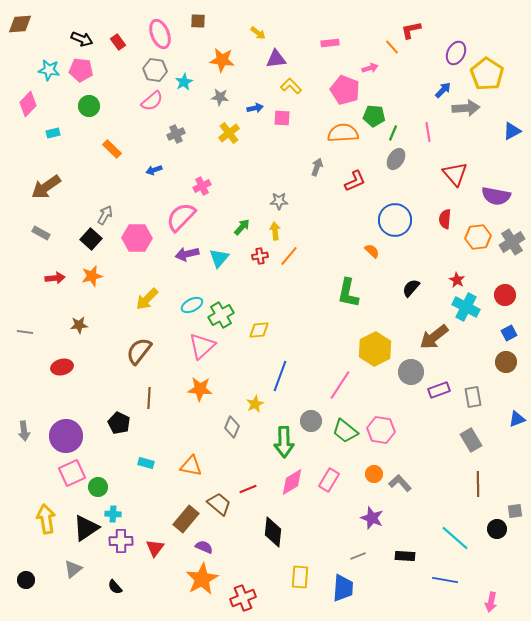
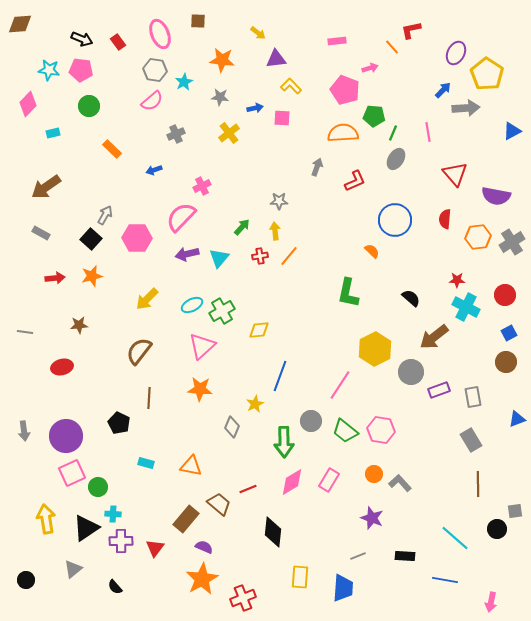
pink rectangle at (330, 43): moved 7 px right, 2 px up
red star at (457, 280): rotated 28 degrees counterclockwise
black semicircle at (411, 288): moved 10 px down; rotated 90 degrees clockwise
green cross at (221, 315): moved 1 px right, 4 px up
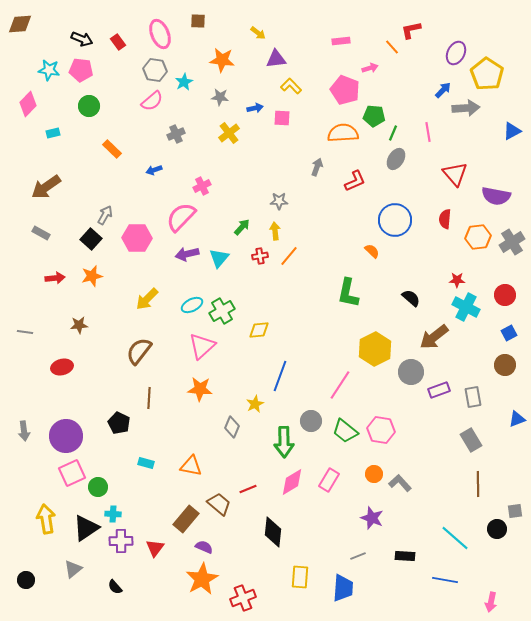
pink rectangle at (337, 41): moved 4 px right
brown circle at (506, 362): moved 1 px left, 3 px down
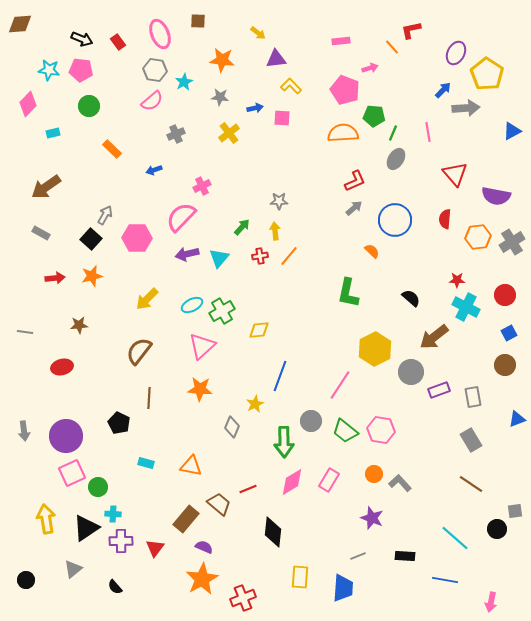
gray arrow at (317, 167): moved 37 px right, 41 px down; rotated 30 degrees clockwise
brown line at (478, 484): moved 7 px left; rotated 55 degrees counterclockwise
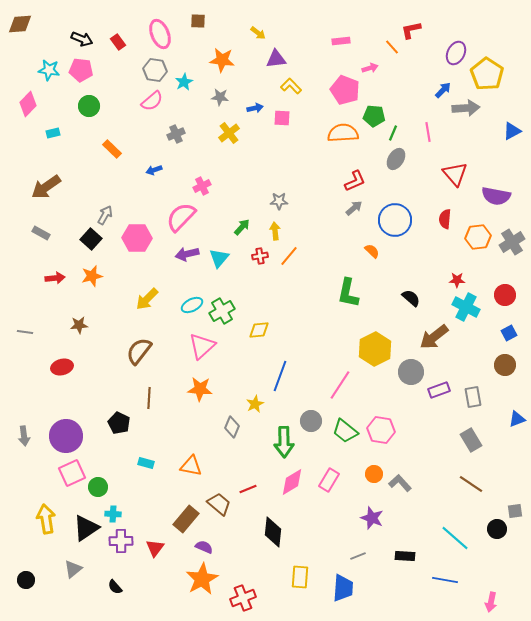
gray arrow at (24, 431): moved 5 px down
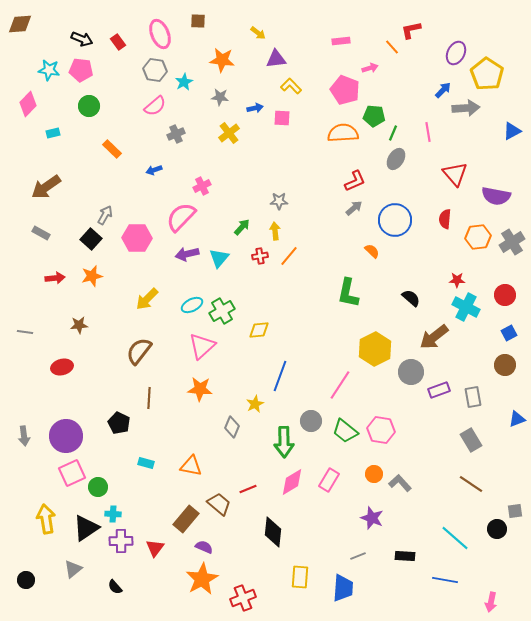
pink semicircle at (152, 101): moved 3 px right, 5 px down
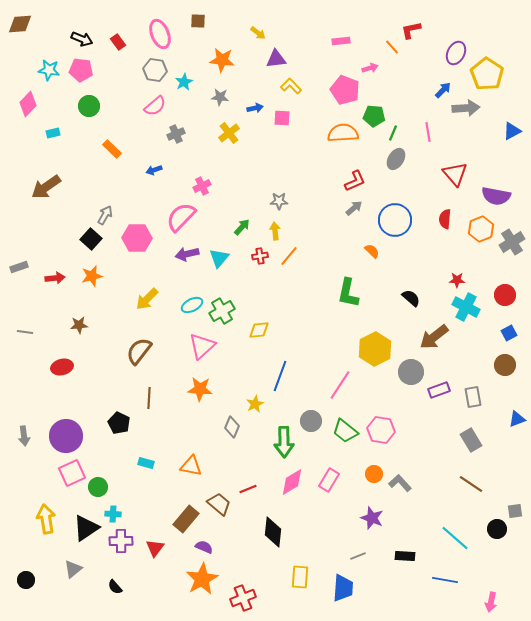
gray rectangle at (41, 233): moved 22 px left, 34 px down; rotated 48 degrees counterclockwise
orange hexagon at (478, 237): moved 3 px right, 8 px up; rotated 15 degrees counterclockwise
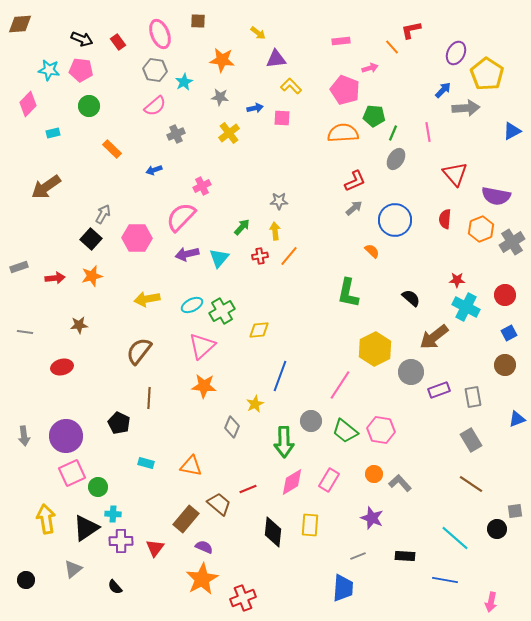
gray arrow at (105, 215): moved 2 px left, 1 px up
yellow arrow at (147, 299): rotated 35 degrees clockwise
orange star at (200, 389): moved 4 px right, 3 px up
yellow rectangle at (300, 577): moved 10 px right, 52 px up
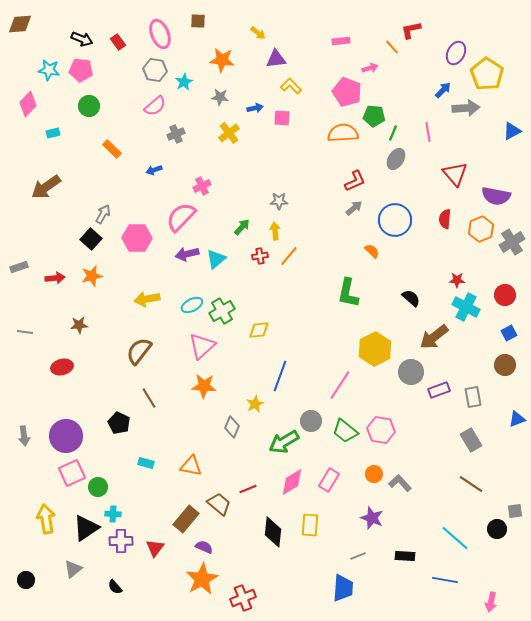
pink pentagon at (345, 90): moved 2 px right, 2 px down
cyan triangle at (219, 258): moved 3 px left, 1 px down; rotated 10 degrees clockwise
brown line at (149, 398): rotated 35 degrees counterclockwise
green arrow at (284, 442): rotated 60 degrees clockwise
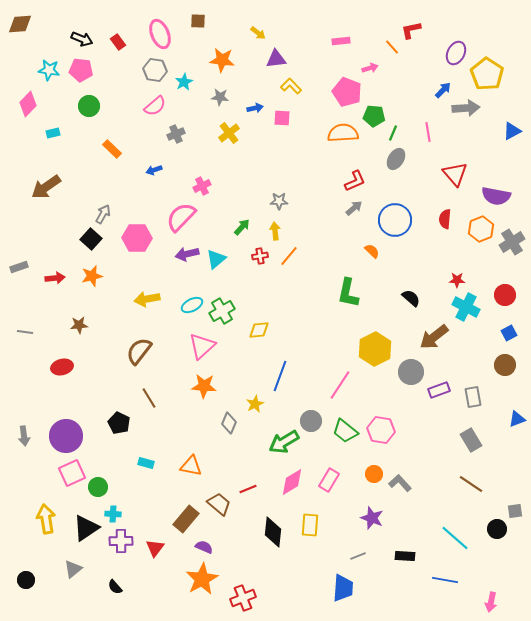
gray diamond at (232, 427): moved 3 px left, 4 px up
